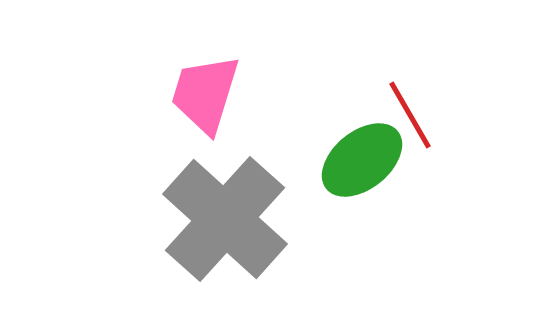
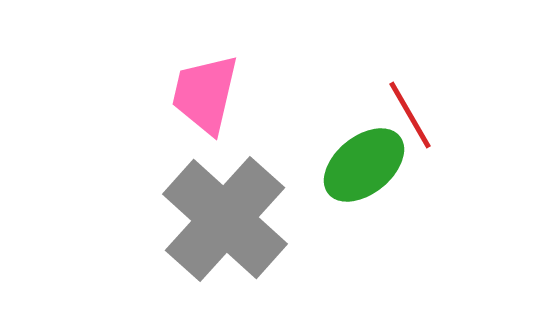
pink trapezoid: rotated 4 degrees counterclockwise
green ellipse: moved 2 px right, 5 px down
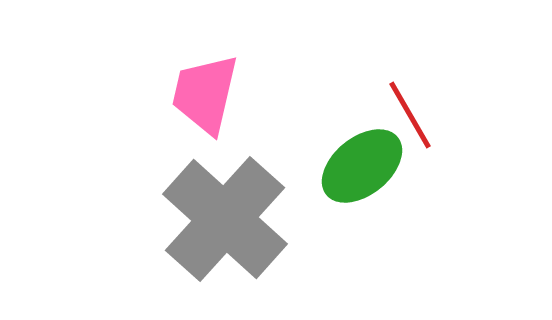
green ellipse: moved 2 px left, 1 px down
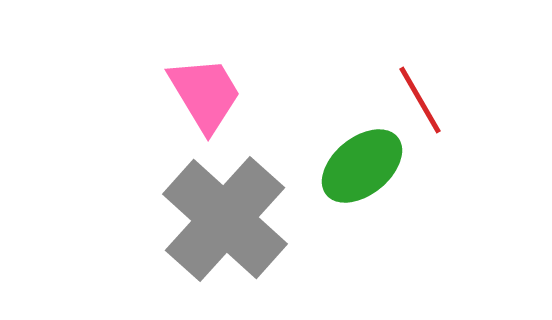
pink trapezoid: rotated 136 degrees clockwise
red line: moved 10 px right, 15 px up
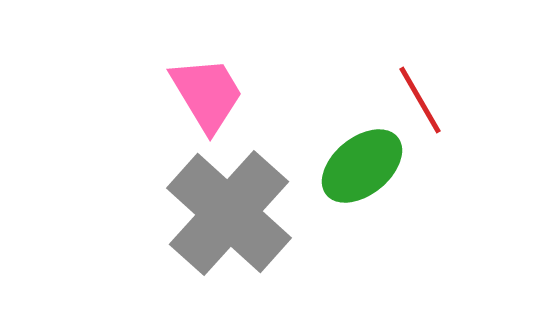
pink trapezoid: moved 2 px right
gray cross: moved 4 px right, 6 px up
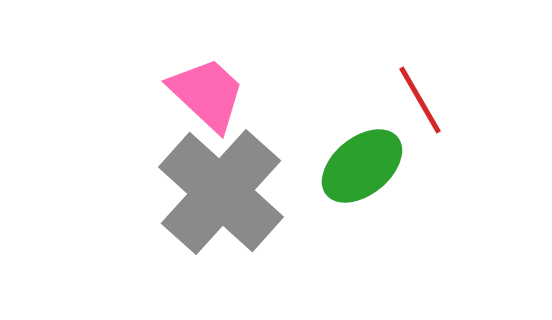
pink trapezoid: rotated 16 degrees counterclockwise
gray cross: moved 8 px left, 21 px up
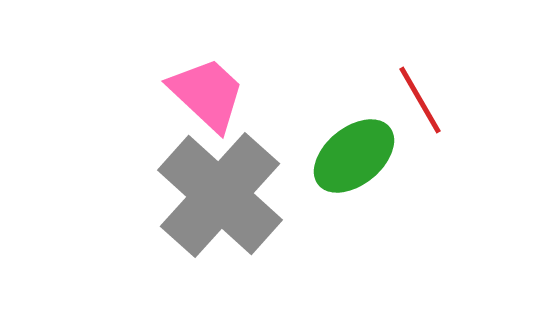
green ellipse: moved 8 px left, 10 px up
gray cross: moved 1 px left, 3 px down
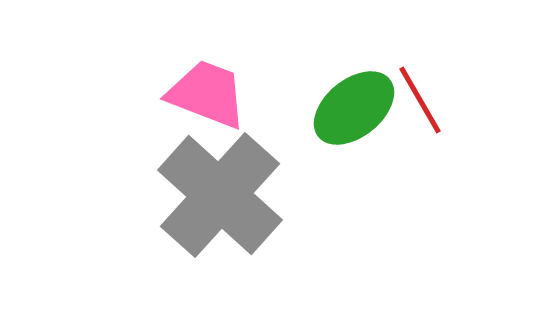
pink trapezoid: rotated 22 degrees counterclockwise
green ellipse: moved 48 px up
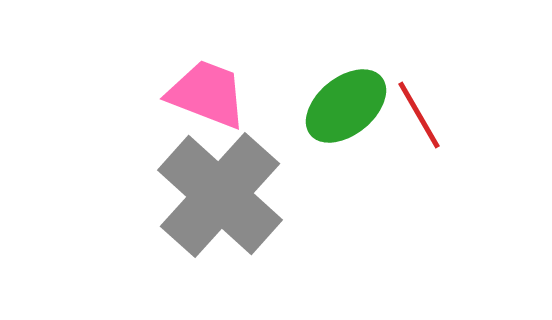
red line: moved 1 px left, 15 px down
green ellipse: moved 8 px left, 2 px up
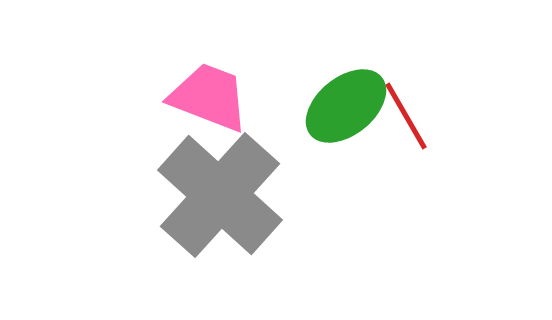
pink trapezoid: moved 2 px right, 3 px down
red line: moved 13 px left, 1 px down
